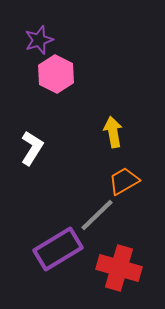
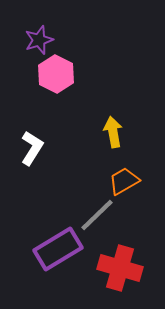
red cross: moved 1 px right
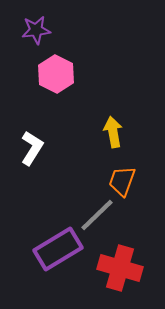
purple star: moved 3 px left, 10 px up; rotated 12 degrees clockwise
orange trapezoid: moved 2 px left; rotated 40 degrees counterclockwise
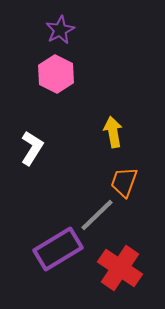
purple star: moved 24 px right; rotated 20 degrees counterclockwise
orange trapezoid: moved 2 px right, 1 px down
red cross: rotated 18 degrees clockwise
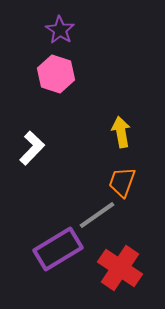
purple star: rotated 12 degrees counterclockwise
pink hexagon: rotated 9 degrees counterclockwise
yellow arrow: moved 8 px right
white L-shape: rotated 12 degrees clockwise
orange trapezoid: moved 2 px left
gray line: rotated 9 degrees clockwise
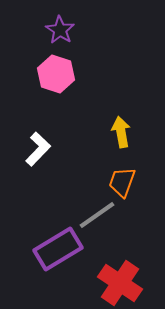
white L-shape: moved 6 px right, 1 px down
red cross: moved 15 px down
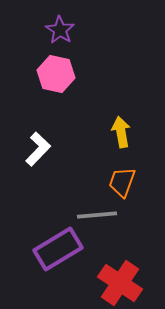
pink hexagon: rotated 6 degrees counterclockwise
gray line: rotated 30 degrees clockwise
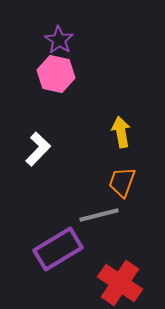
purple star: moved 1 px left, 10 px down
gray line: moved 2 px right; rotated 9 degrees counterclockwise
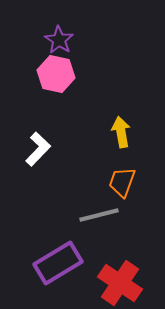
purple rectangle: moved 14 px down
